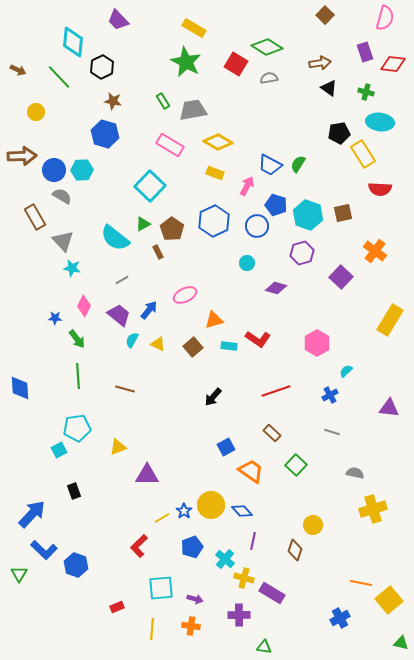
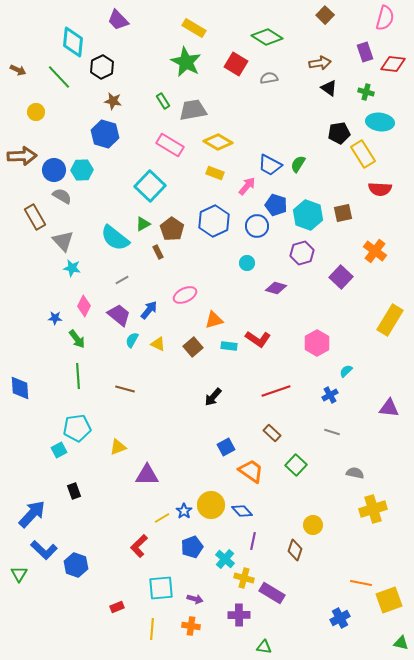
green diamond at (267, 47): moved 10 px up
pink arrow at (247, 186): rotated 12 degrees clockwise
yellow square at (389, 600): rotated 20 degrees clockwise
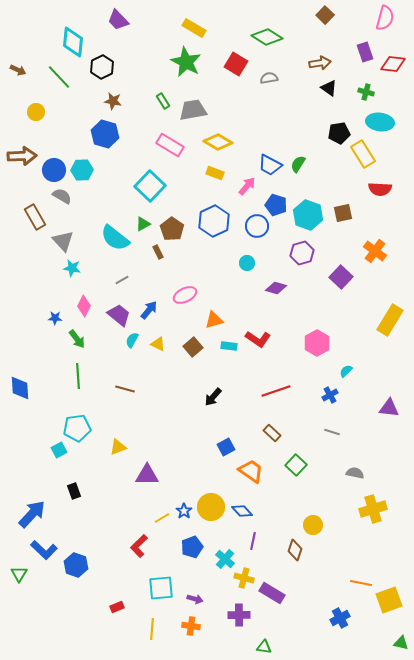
yellow circle at (211, 505): moved 2 px down
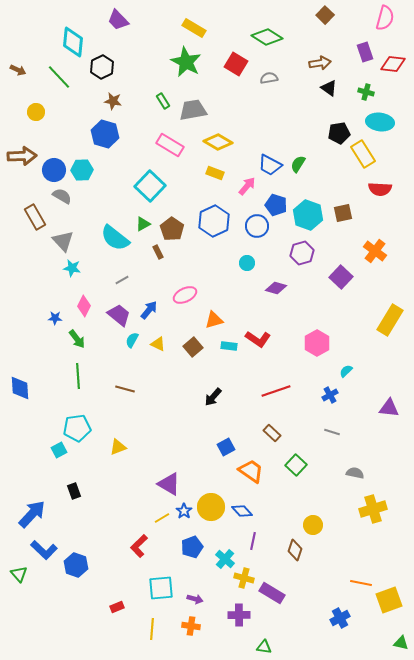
purple triangle at (147, 475): moved 22 px right, 9 px down; rotated 30 degrees clockwise
green triangle at (19, 574): rotated 12 degrees counterclockwise
